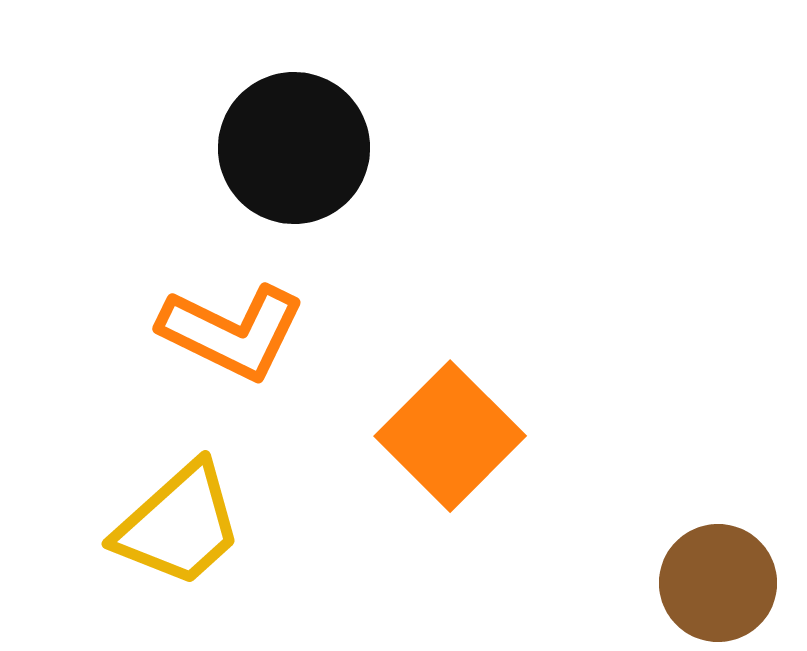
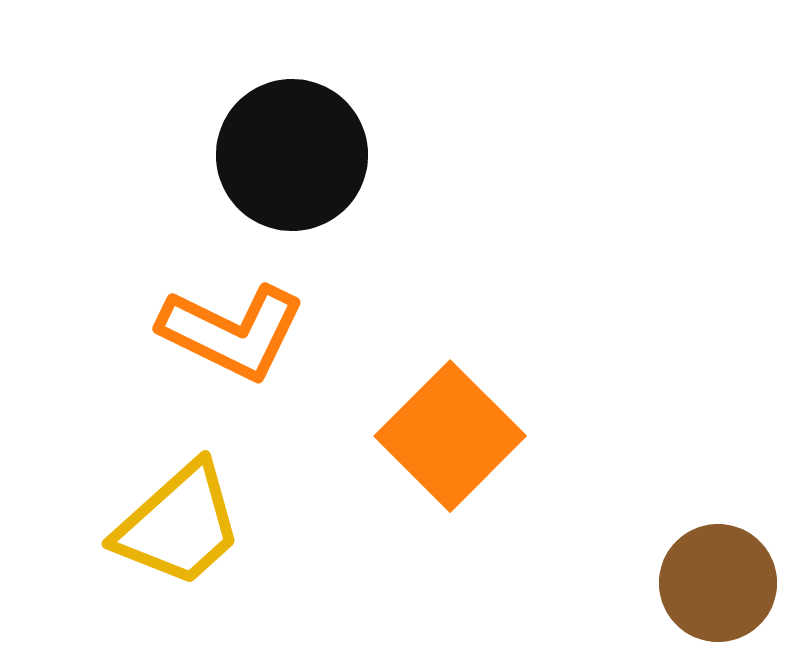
black circle: moved 2 px left, 7 px down
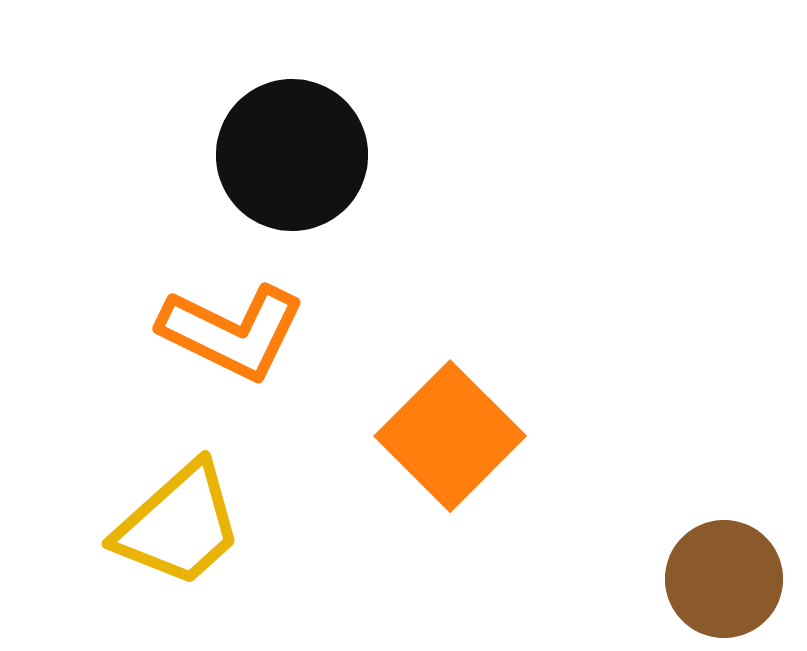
brown circle: moved 6 px right, 4 px up
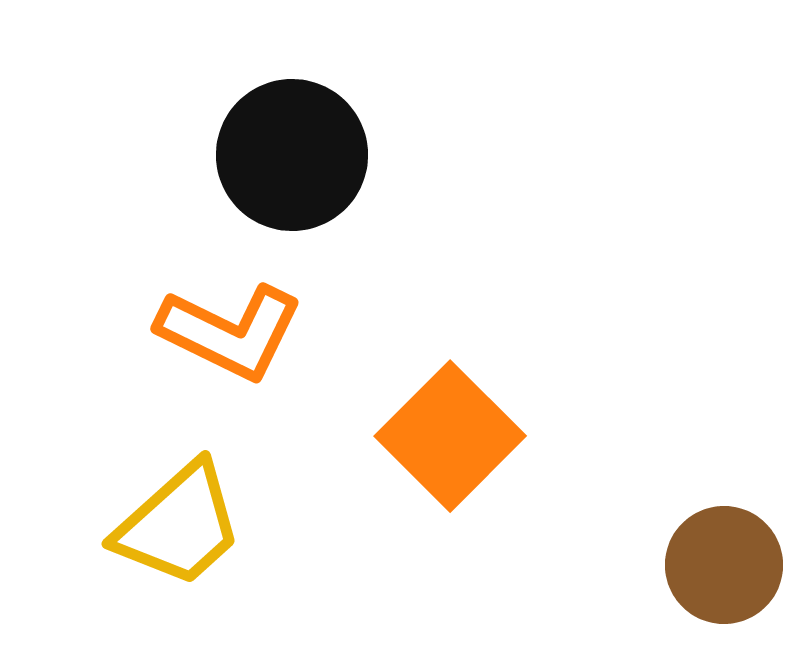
orange L-shape: moved 2 px left
brown circle: moved 14 px up
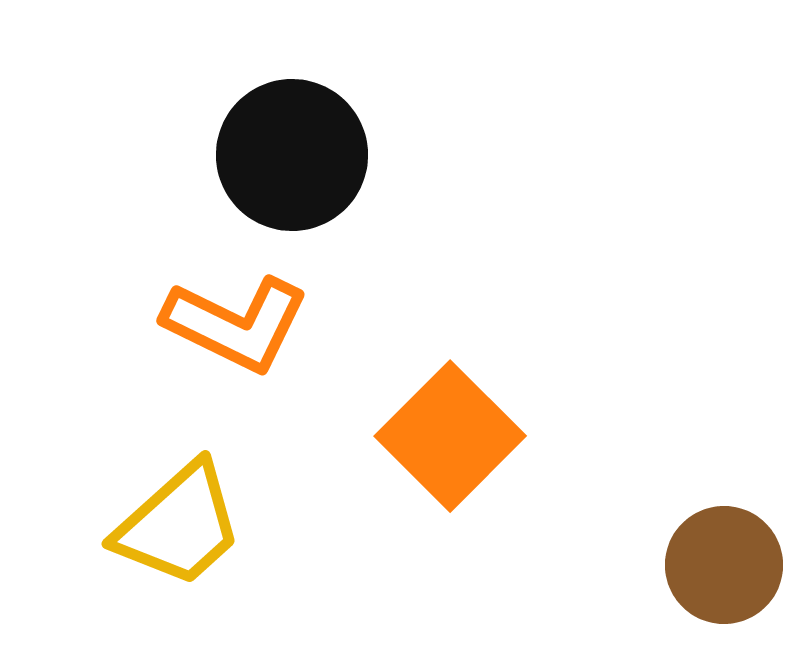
orange L-shape: moved 6 px right, 8 px up
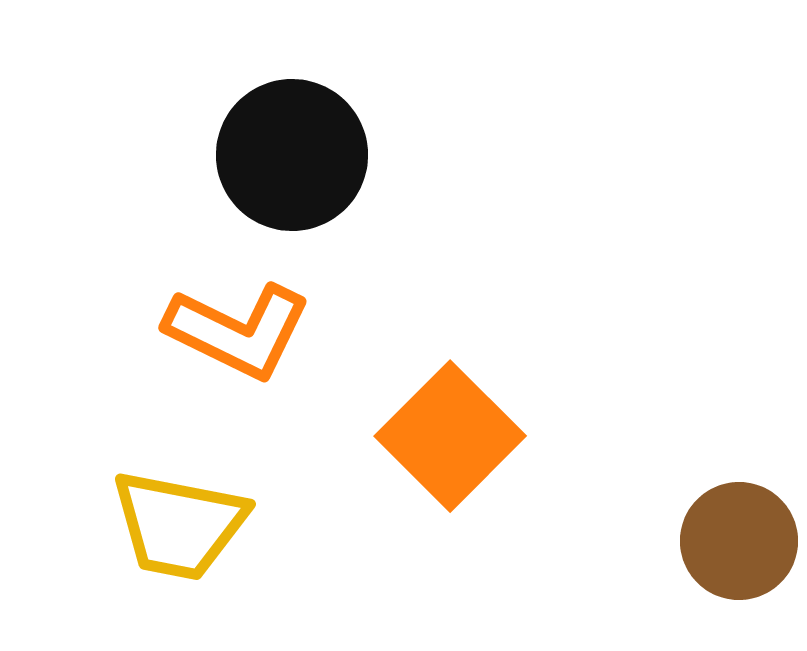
orange L-shape: moved 2 px right, 7 px down
yellow trapezoid: rotated 53 degrees clockwise
brown circle: moved 15 px right, 24 px up
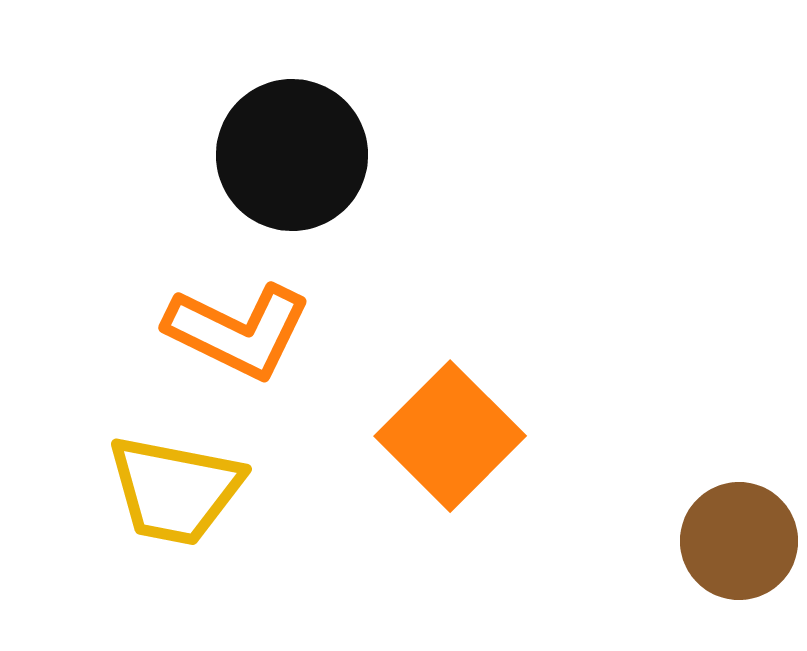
yellow trapezoid: moved 4 px left, 35 px up
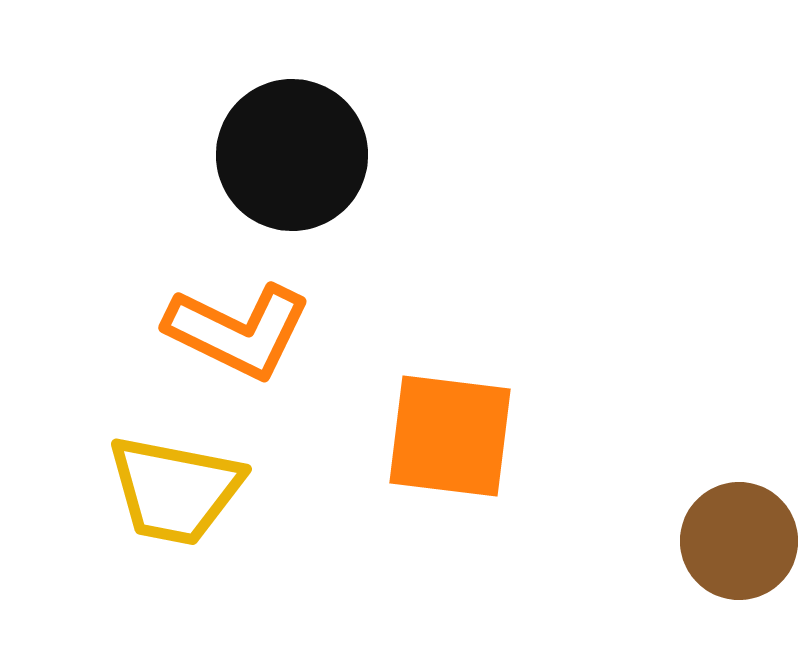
orange square: rotated 38 degrees counterclockwise
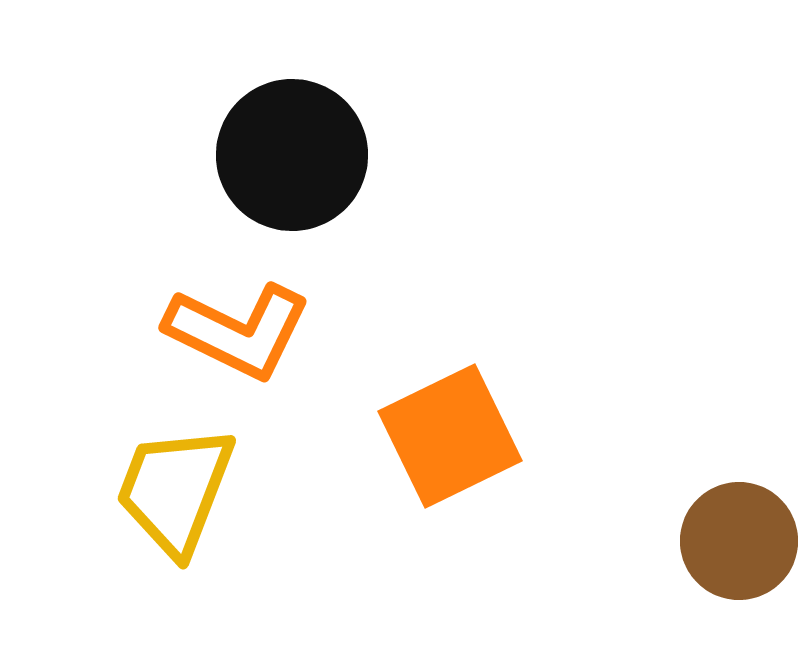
orange square: rotated 33 degrees counterclockwise
yellow trapezoid: rotated 100 degrees clockwise
